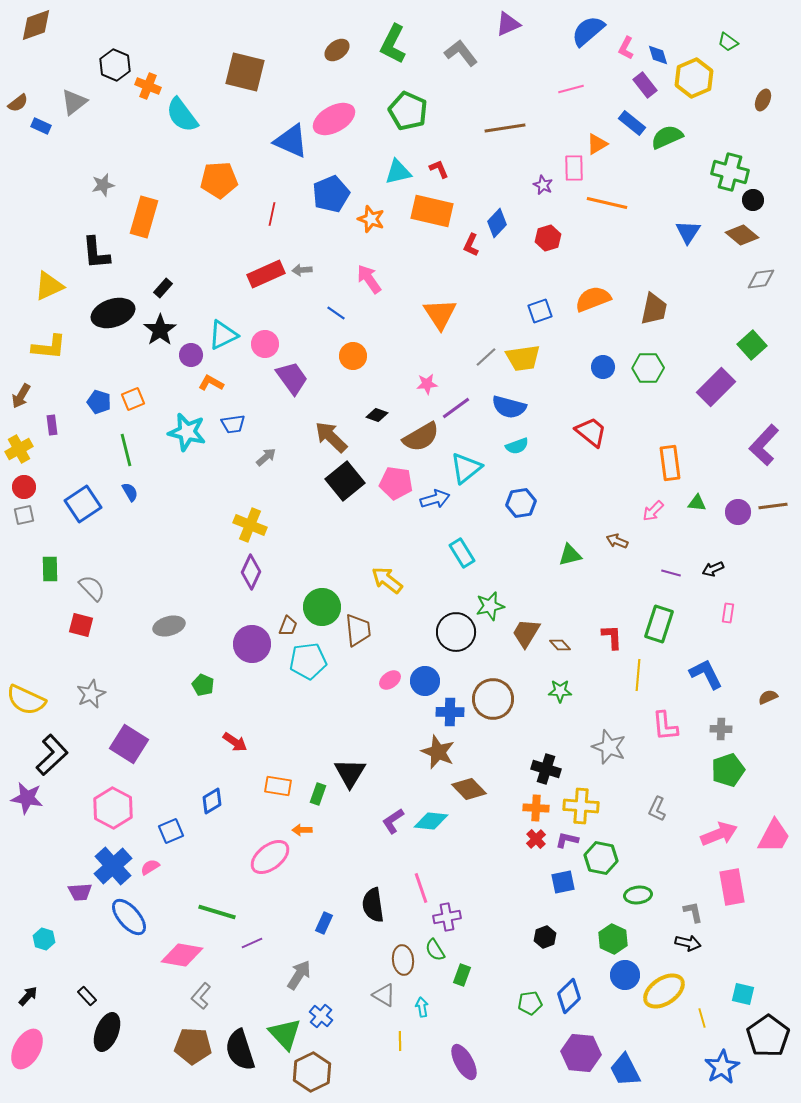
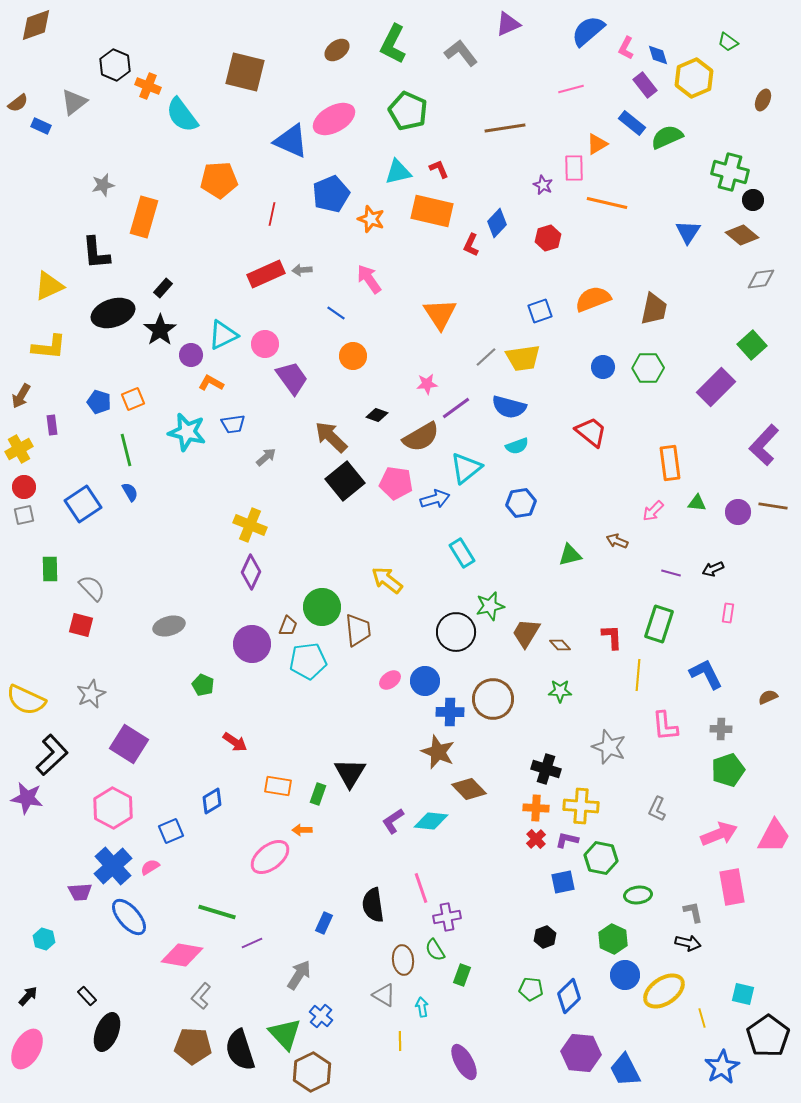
brown line at (773, 506): rotated 16 degrees clockwise
green pentagon at (530, 1003): moved 1 px right, 14 px up; rotated 15 degrees clockwise
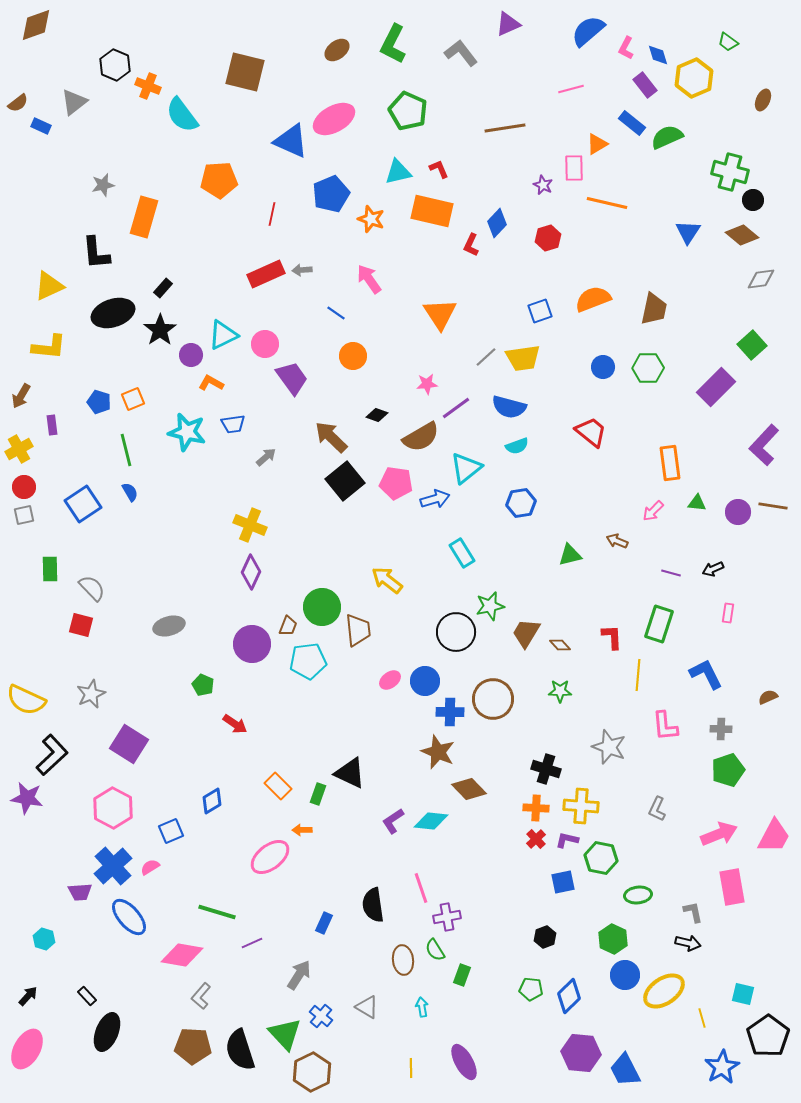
red arrow at (235, 742): moved 18 px up
black triangle at (350, 773): rotated 36 degrees counterclockwise
orange rectangle at (278, 786): rotated 36 degrees clockwise
gray triangle at (384, 995): moved 17 px left, 12 px down
yellow line at (400, 1041): moved 11 px right, 27 px down
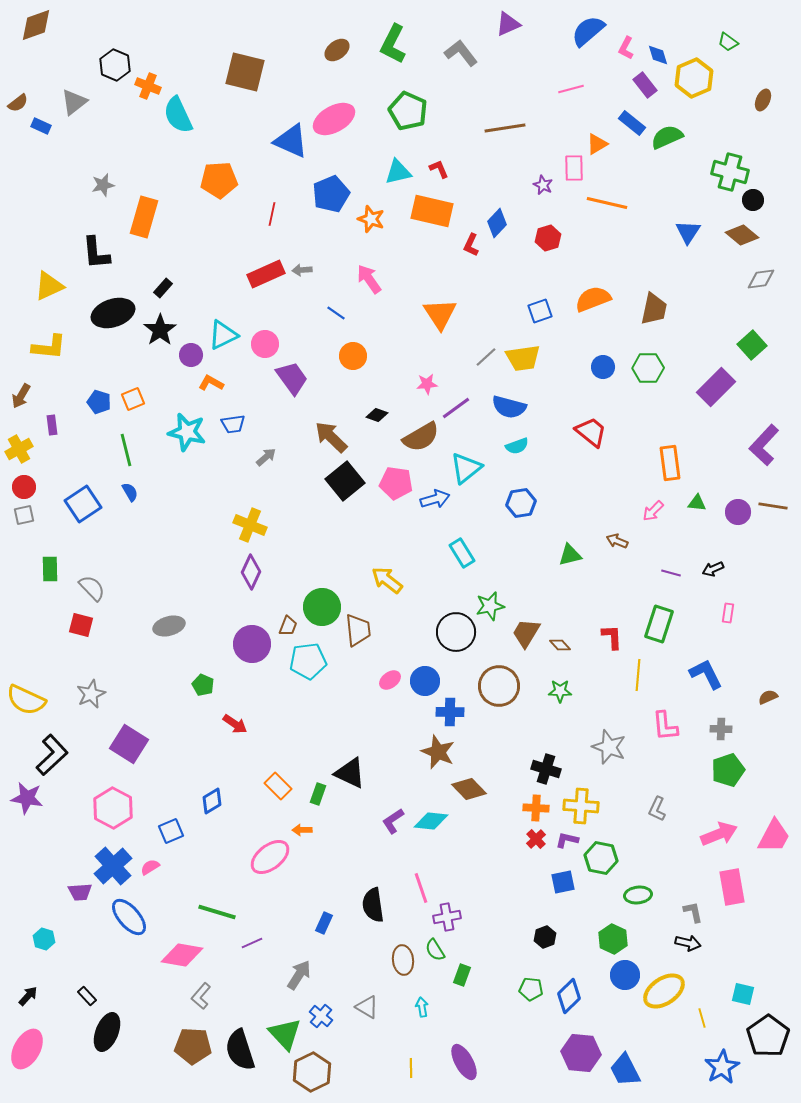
cyan semicircle at (182, 115): moved 4 px left; rotated 12 degrees clockwise
brown circle at (493, 699): moved 6 px right, 13 px up
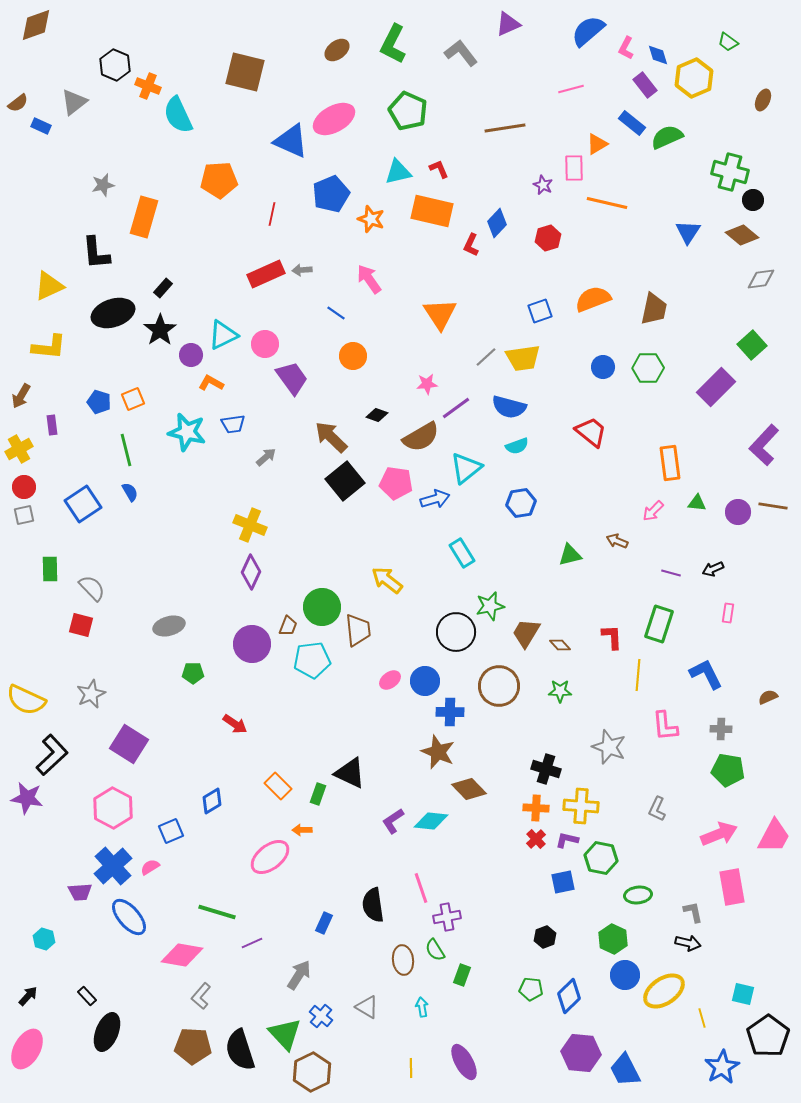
cyan pentagon at (308, 661): moved 4 px right, 1 px up
green pentagon at (203, 685): moved 10 px left, 12 px up; rotated 25 degrees counterclockwise
green pentagon at (728, 770): rotated 28 degrees clockwise
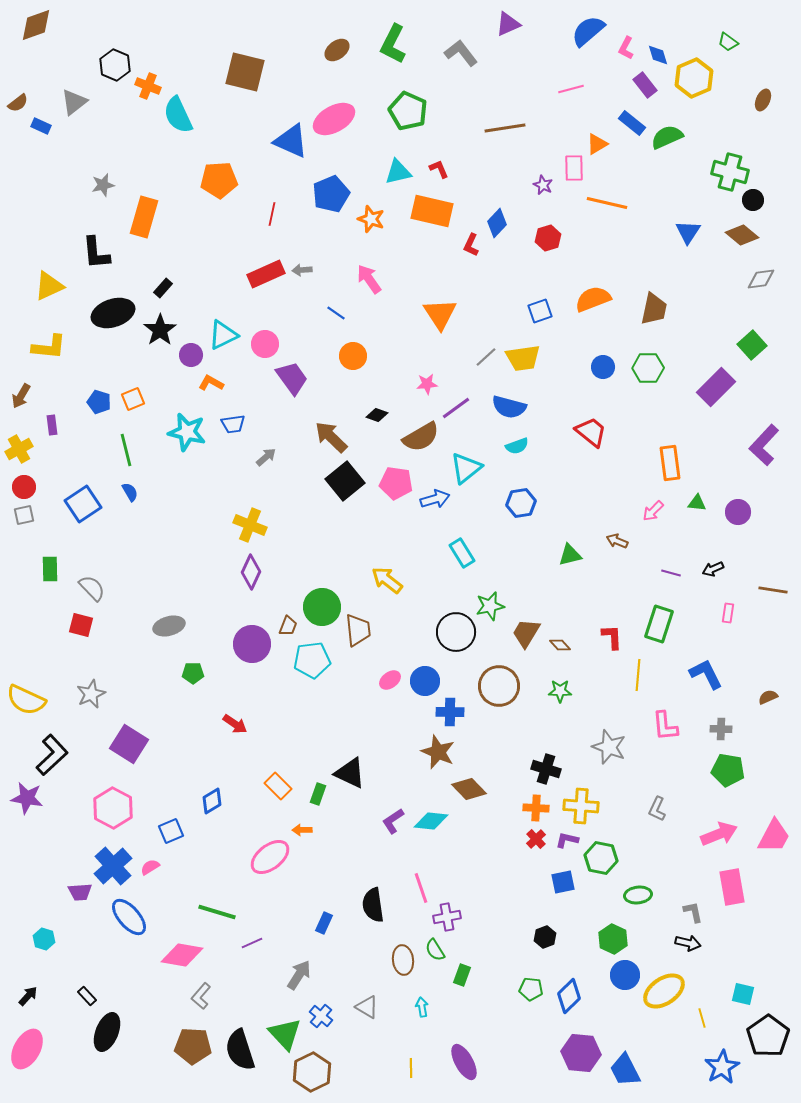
brown line at (773, 506): moved 84 px down
